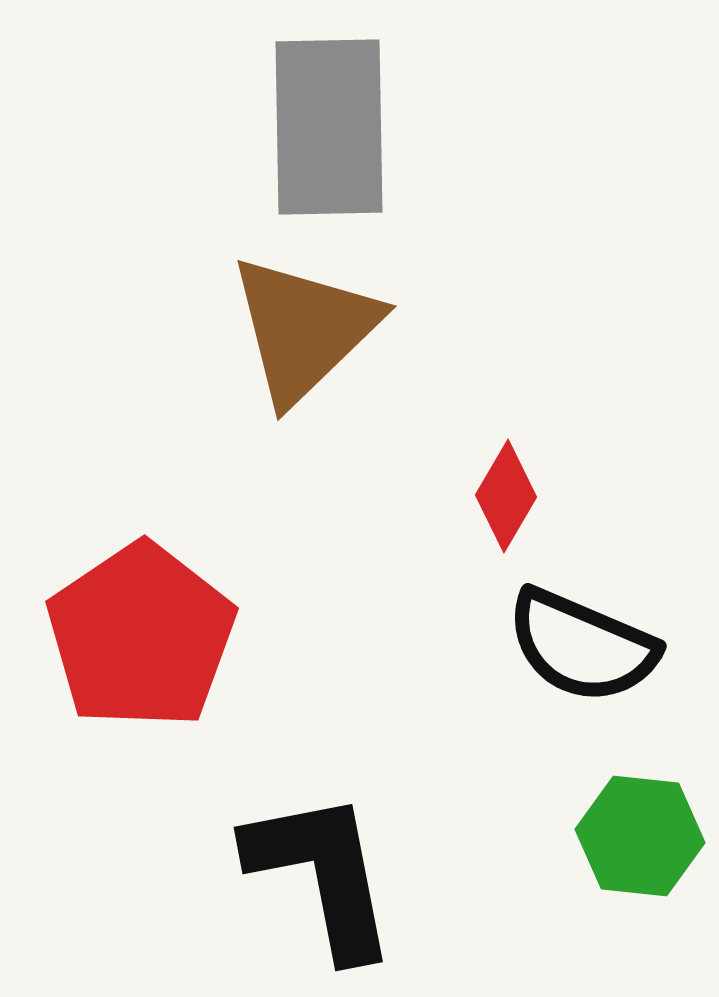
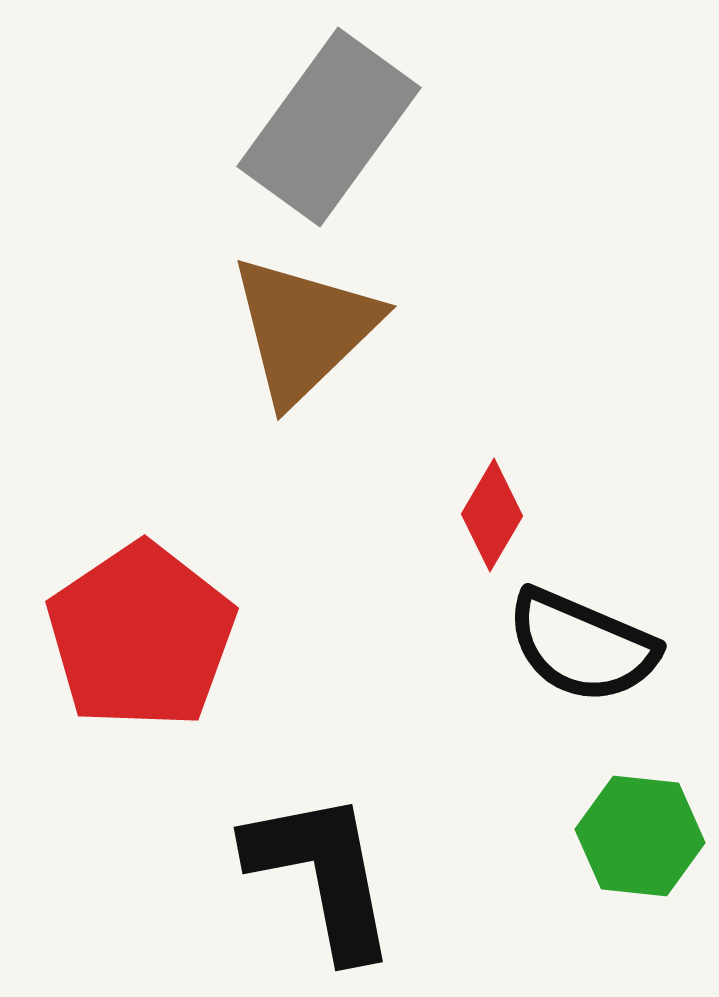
gray rectangle: rotated 37 degrees clockwise
red diamond: moved 14 px left, 19 px down
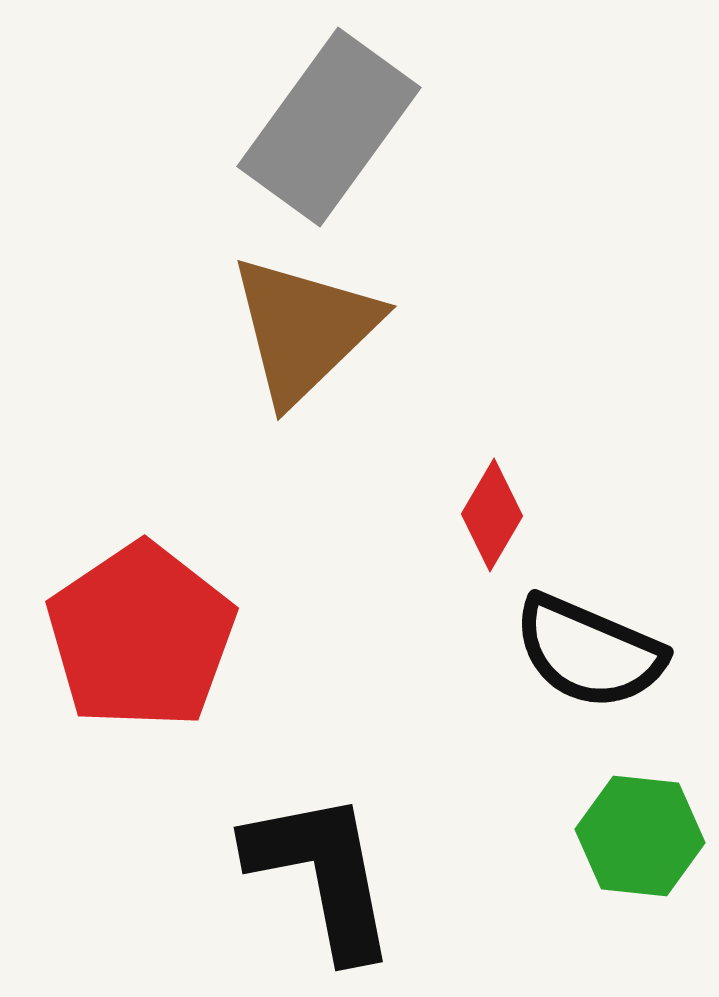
black semicircle: moved 7 px right, 6 px down
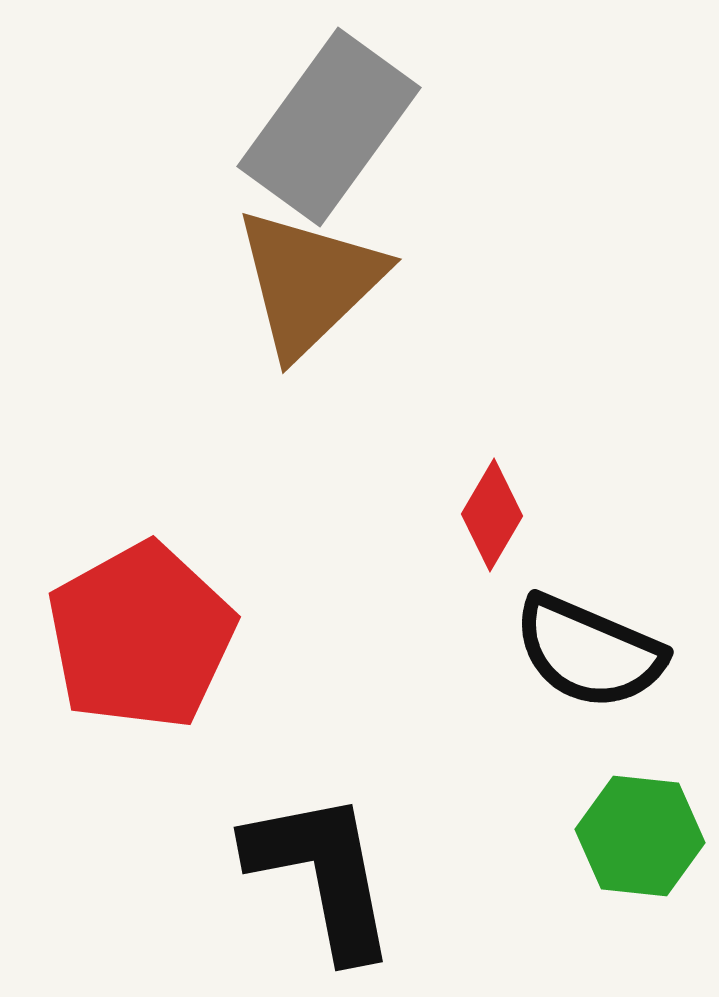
brown triangle: moved 5 px right, 47 px up
red pentagon: rotated 5 degrees clockwise
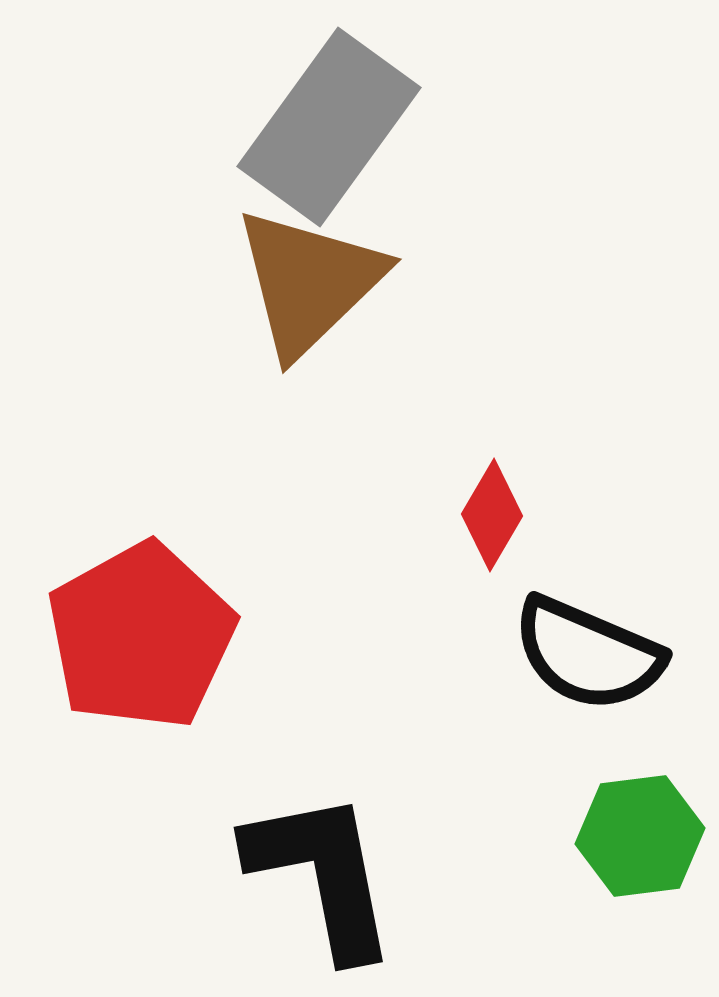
black semicircle: moved 1 px left, 2 px down
green hexagon: rotated 13 degrees counterclockwise
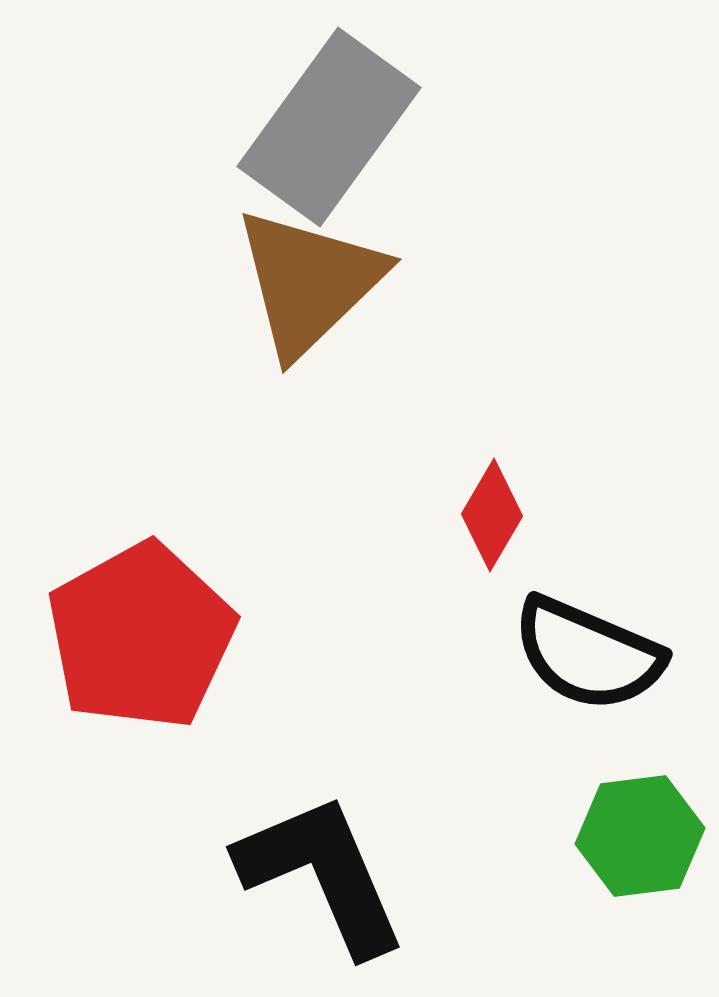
black L-shape: rotated 12 degrees counterclockwise
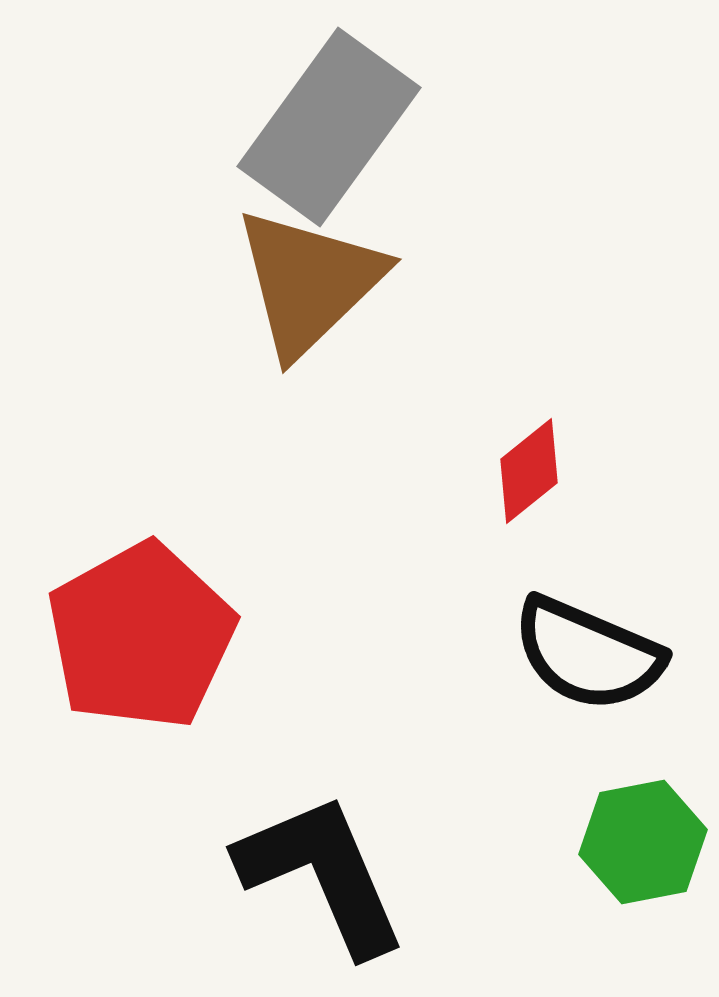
red diamond: moved 37 px right, 44 px up; rotated 21 degrees clockwise
green hexagon: moved 3 px right, 6 px down; rotated 4 degrees counterclockwise
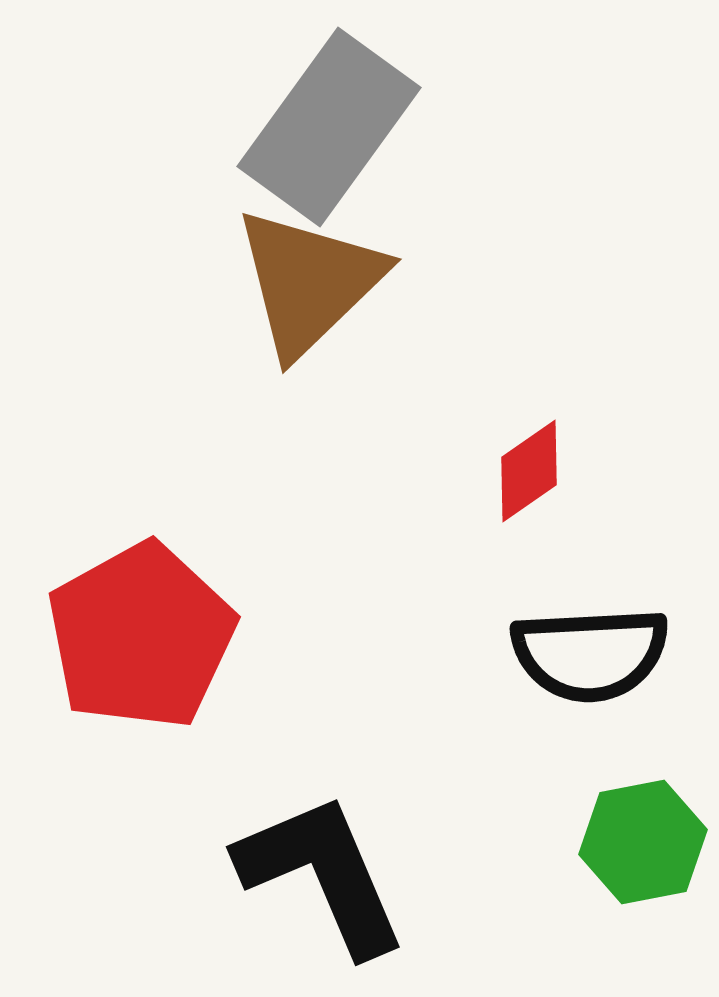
red diamond: rotated 4 degrees clockwise
black semicircle: moved 2 px right; rotated 26 degrees counterclockwise
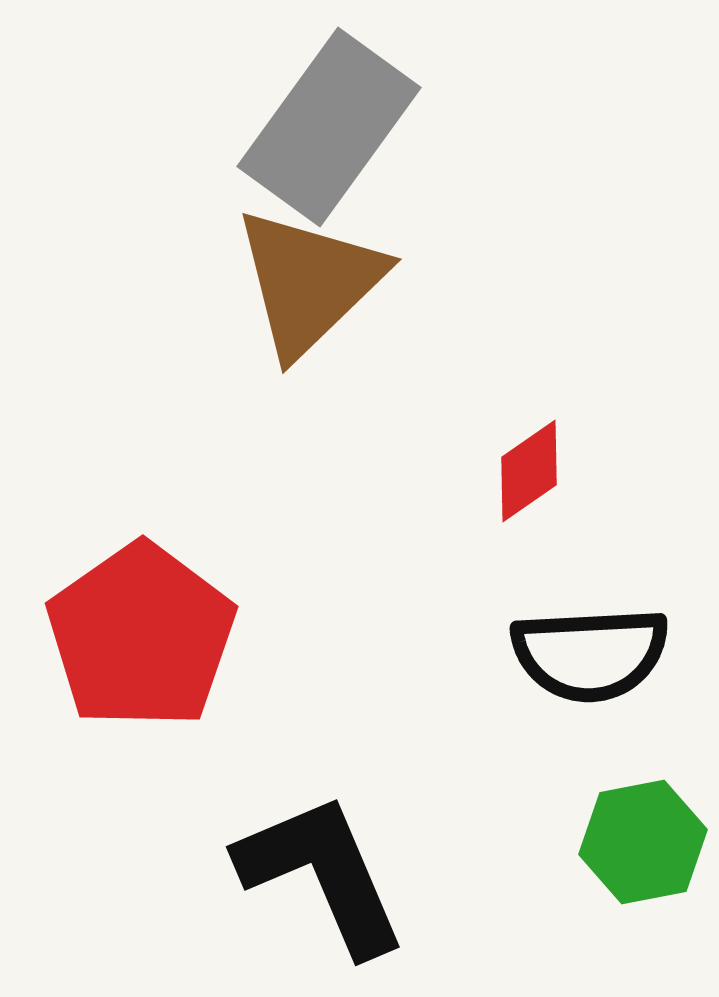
red pentagon: rotated 6 degrees counterclockwise
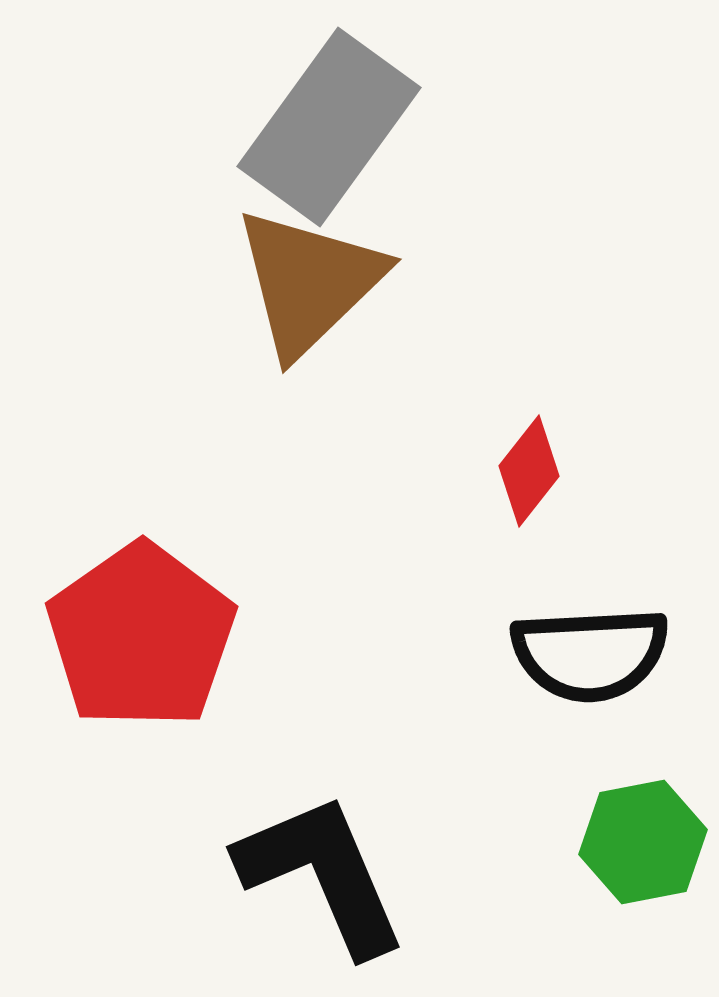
red diamond: rotated 17 degrees counterclockwise
